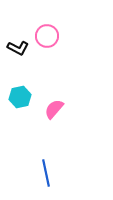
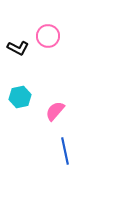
pink circle: moved 1 px right
pink semicircle: moved 1 px right, 2 px down
blue line: moved 19 px right, 22 px up
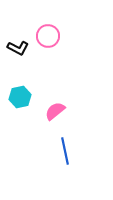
pink semicircle: rotated 10 degrees clockwise
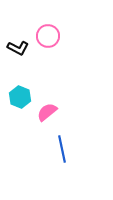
cyan hexagon: rotated 25 degrees counterclockwise
pink semicircle: moved 8 px left, 1 px down
blue line: moved 3 px left, 2 px up
